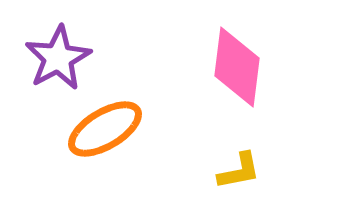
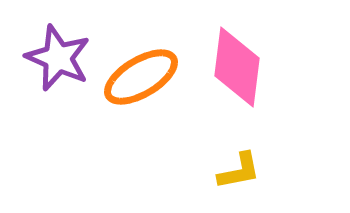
purple star: rotated 20 degrees counterclockwise
orange ellipse: moved 36 px right, 52 px up
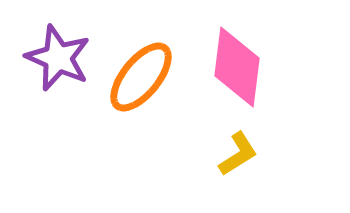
orange ellipse: rotated 20 degrees counterclockwise
yellow L-shape: moved 1 px left, 17 px up; rotated 21 degrees counterclockwise
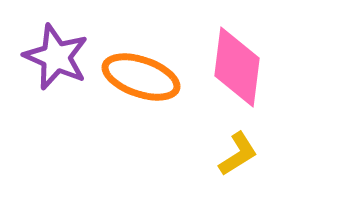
purple star: moved 2 px left, 1 px up
orange ellipse: rotated 70 degrees clockwise
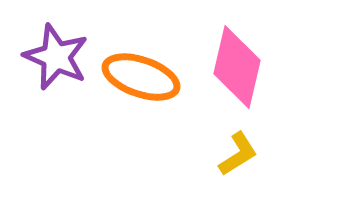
pink diamond: rotated 6 degrees clockwise
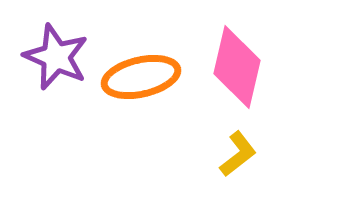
orange ellipse: rotated 32 degrees counterclockwise
yellow L-shape: rotated 6 degrees counterclockwise
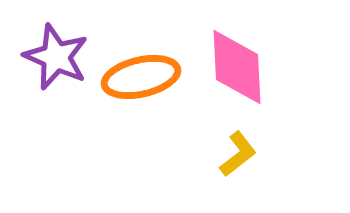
pink diamond: rotated 16 degrees counterclockwise
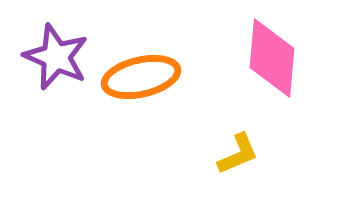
pink diamond: moved 35 px right, 9 px up; rotated 8 degrees clockwise
yellow L-shape: rotated 15 degrees clockwise
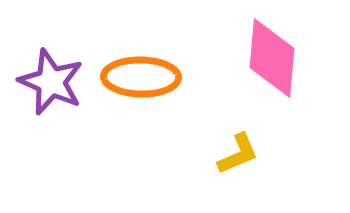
purple star: moved 5 px left, 25 px down
orange ellipse: rotated 14 degrees clockwise
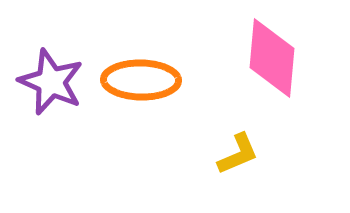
orange ellipse: moved 3 px down
